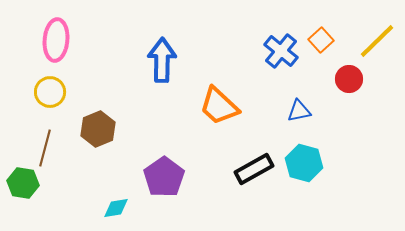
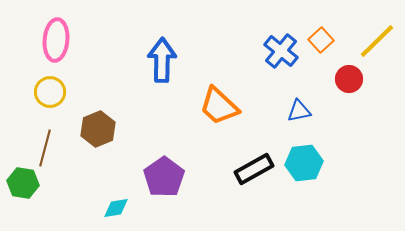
cyan hexagon: rotated 21 degrees counterclockwise
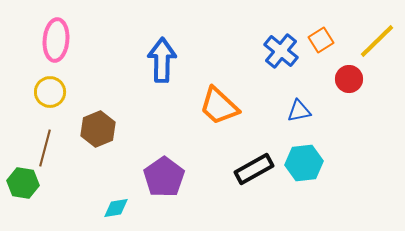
orange square: rotated 10 degrees clockwise
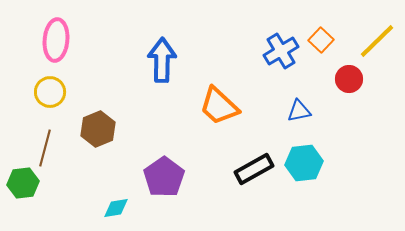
orange square: rotated 15 degrees counterclockwise
blue cross: rotated 20 degrees clockwise
green hexagon: rotated 16 degrees counterclockwise
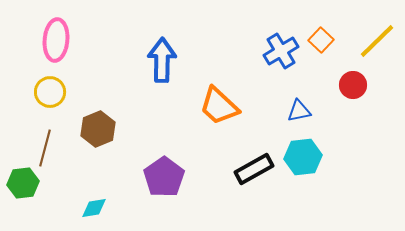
red circle: moved 4 px right, 6 px down
cyan hexagon: moved 1 px left, 6 px up
cyan diamond: moved 22 px left
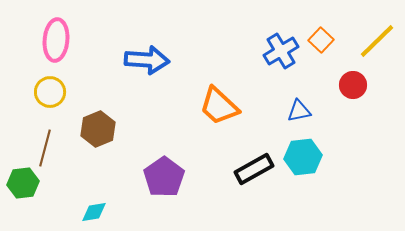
blue arrow: moved 15 px left; rotated 93 degrees clockwise
cyan diamond: moved 4 px down
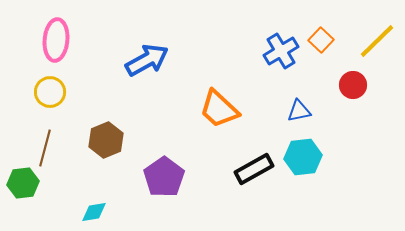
blue arrow: rotated 33 degrees counterclockwise
orange trapezoid: moved 3 px down
brown hexagon: moved 8 px right, 11 px down
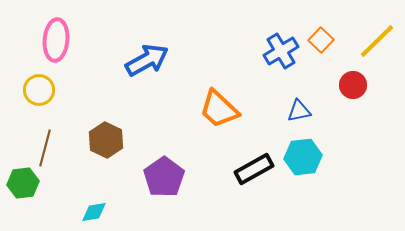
yellow circle: moved 11 px left, 2 px up
brown hexagon: rotated 12 degrees counterclockwise
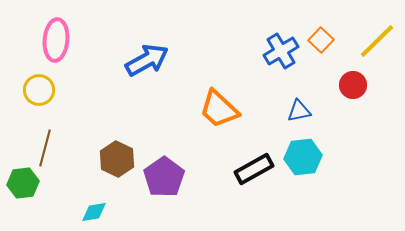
brown hexagon: moved 11 px right, 19 px down
